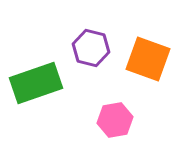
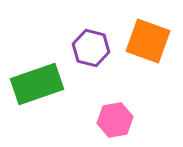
orange square: moved 18 px up
green rectangle: moved 1 px right, 1 px down
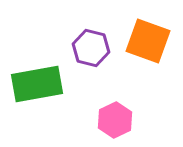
green rectangle: rotated 9 degrees clockwise
pink hexagon: rotated 16 degrees counterclockwise
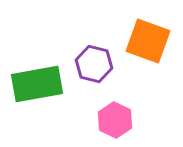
purple hexagon: moved 3 px right, 16 px down
pink hexagon: rotated 8 degrees counterclockwise
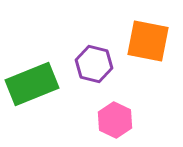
orange square: rotated 9 degrees counterclockwise
green rectangle: moved 5 px left; rotated 12 degrees counterclockwise
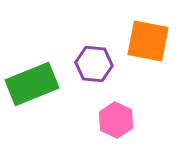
purple hexagon: rotated 9 degrees counterclockwise
pink hexagon: moved 1 px right
